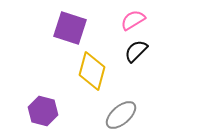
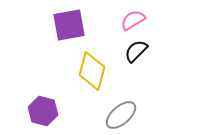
purple square: moved 1 px left, 3 px up; rotated 28 degrees counterclockwise
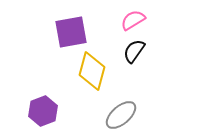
purple square: moved 2 px right, 7 px down
black semicircle: moved 2 px left; rotated 10 degrees counterclockwise
purple hexagon: rotated 24 degrees clockwise
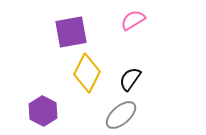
black semicircle: moved 4 px left, 28 px down
yellow diamond: moved 5 px left, 2 px down; rotated 12 degrees clockwise
purple hexagon: rotated 12 degrees counterclockwise
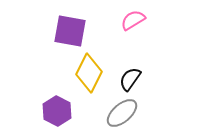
purple square: moved 1 px left, 1 px up; rotated 20 degrees clockwise
yellow diamond: moved 2 px right
purple hexagon: moved 14 px right
gray ellipse: moved 1 px right, 2 px up
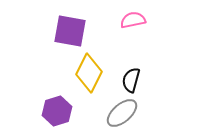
pink semicircle: rotated 20 degrees clockwise
black semicircle: moved 1 px right, 1 px down; rotated 20 degrees counterclockwise
purple hexagon: rotated 16 degrees clockwise
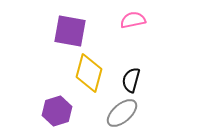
yellow diamond: rotated 12 degrees counterclockwise
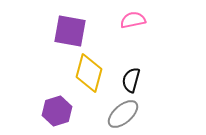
gray ellipse: moved 1 px right, 1 px down
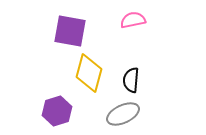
black semicircle: rotated 10 degrees counterclockwise
gray ellipse: rotated 16 degrees clockwise
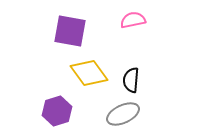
yellow diamond: rotated 51 degrees counterclockwise
